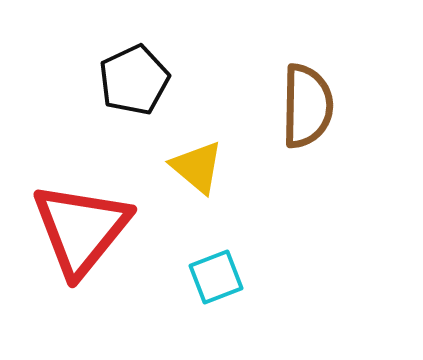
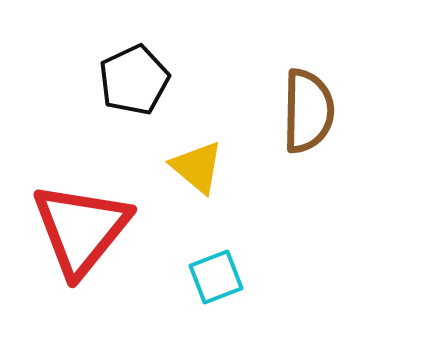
brown semicircle: moved 1 px right, 5 px down
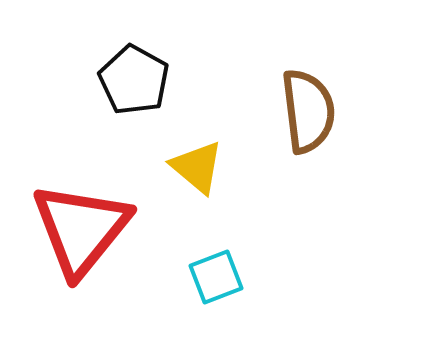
black pentagon: rotated 18 degrees counterclockwise
brown semicircle: rotated 8 degrees counterclockwise
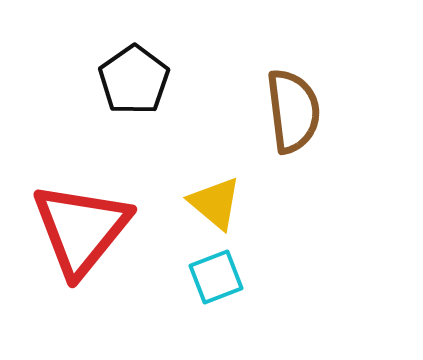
black pentagon: rotated 8 degrees clockwise
brown semicircle: moved 15 px left
yellow triangle: moved 18 px right, 36 px down
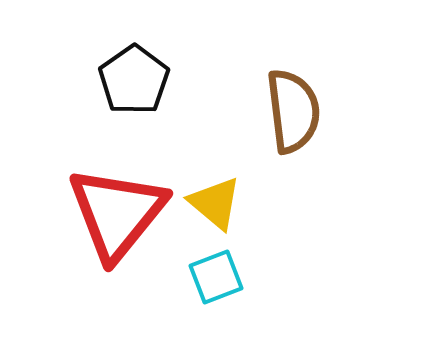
red triangle: moved 36 px right, 16 px up
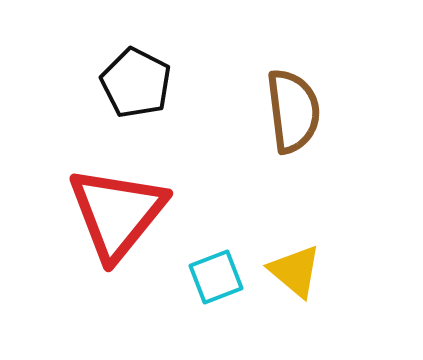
black pentagon: moved 2 px right, 3 px down; rotated 10 degrees counterclockwise
yellow triangle: moved 80 px right, 68 px down
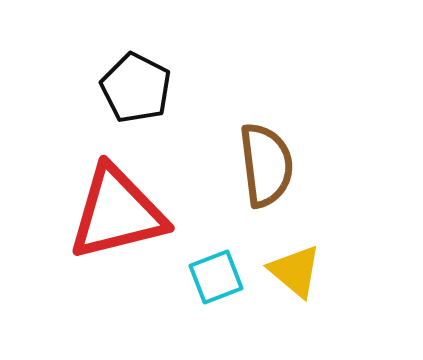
black pentagon: moved 5 px down
brown semicircle: moved 27 px left, 54 px down
red triangle: rotated 37 degrees clockwise
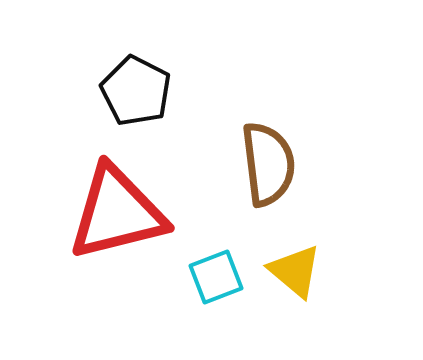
black pentagon: moved 3 px down
brown semicircle: moved 2 px right, 1 px up
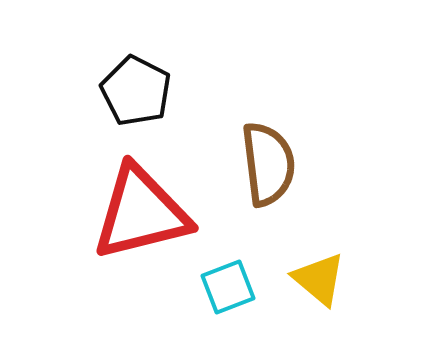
red triangle: moved 24 px right
yellow triangle: moved 24 px right, 8 px down
cyan square: moved 12 px right, 10 px down
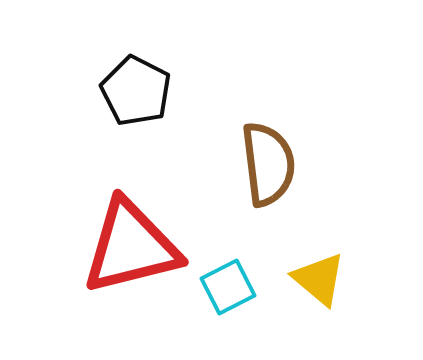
red triangle: moved 10 px left, 34 px down
cyan square: rotated 6 degrees counterclockwise
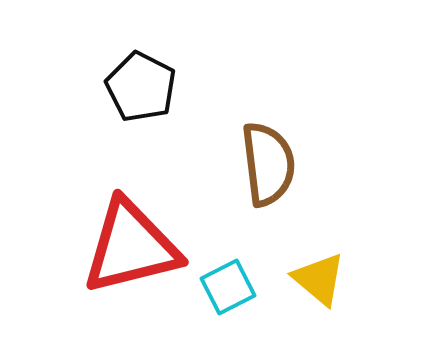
black pentagon: moved 5 px right, 4 px up
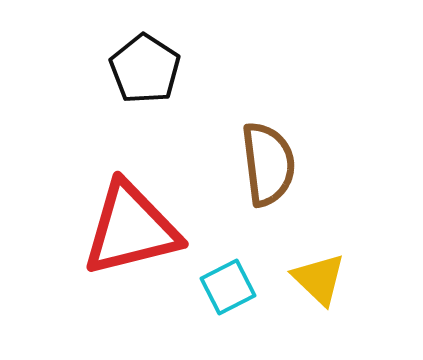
black pentagon: moved 4 px right, 18 px up; rotated 6 degrees clockwise
red triangle: moved 18 px up
yellow triangle: rotated 4 degrees clockwise
